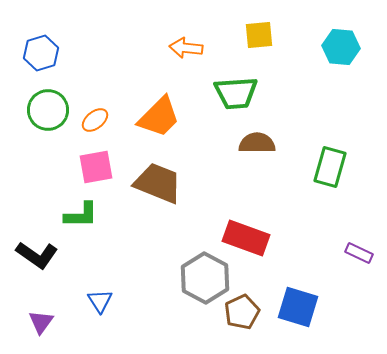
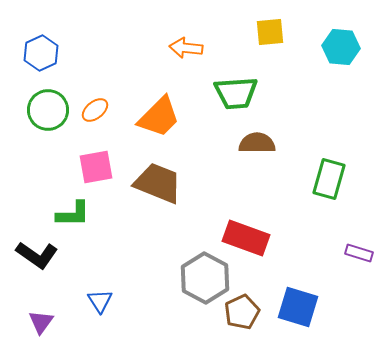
yellow square: moved 11 px right, 3 px up
blue hexagon: rotated 8 degrees counterclockwise
orange ellipse: moved 10 px up
green rectangle: moved 1 px left, 12 px down
green L-shape: moved 8 px left, 1 px up
purple rectangle: rotated 8 degrees counterclockwise
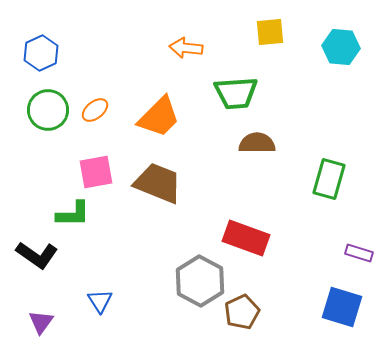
pink square: moved 5 px down
gray hexagon: moved 5 px left, 3 px down
blue square: moved 44 px right
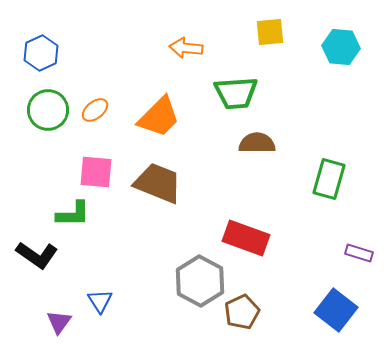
pink square: rotated 15 degrees clockwise
blue square: moved 6 px left, 3 px down; rotated 21 degrees clockwise
purple triangle: moved 18 px right
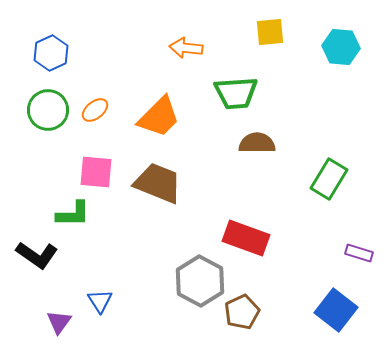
blue hexagon: moved 10 px right
green rectangle: rotated 15 degrees clockwise
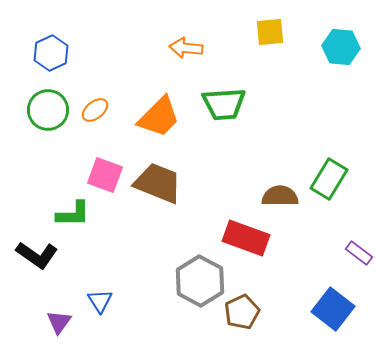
green trapezoid: moved 12 px left, 11 px down
brown semicircle: moved 23 px right, 53 px down
pink square: moved 9 px right, 3 px down; rotated 15 degrees clockwise
purple rectangle: rotated 20 degrees clockwise
blue square: moved 3 px left, 1 px up
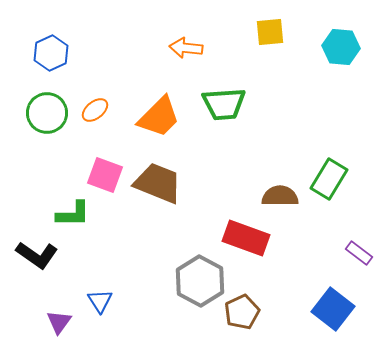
green circle: moved 1 px left, 3 px down
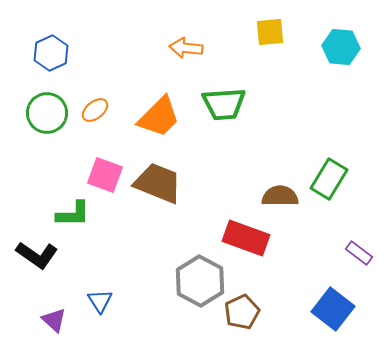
purple triangle: moved 5 px left, 2 px up; rotated 24 degrees counterclockwise
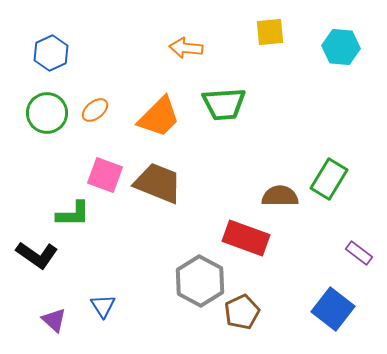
blue triangle: moved 3 px right, 5 px down
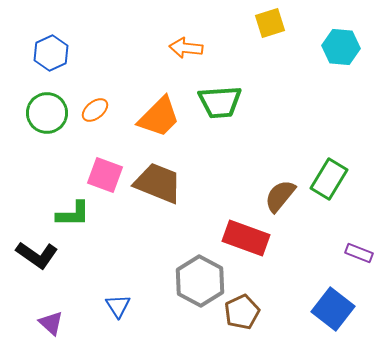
yellow square: moved 9 px up; rotated 12 degrees counterclockwise
green trapezoid: moved 4 px left, 2 px up
brown semicircle: rotated 51 degrees counterclockwise
purple rectangle: rotated 16 degrees counterclockwise
blue triangle: moved 15 px right
purple triangle: moved 3 px left, 3 px down
